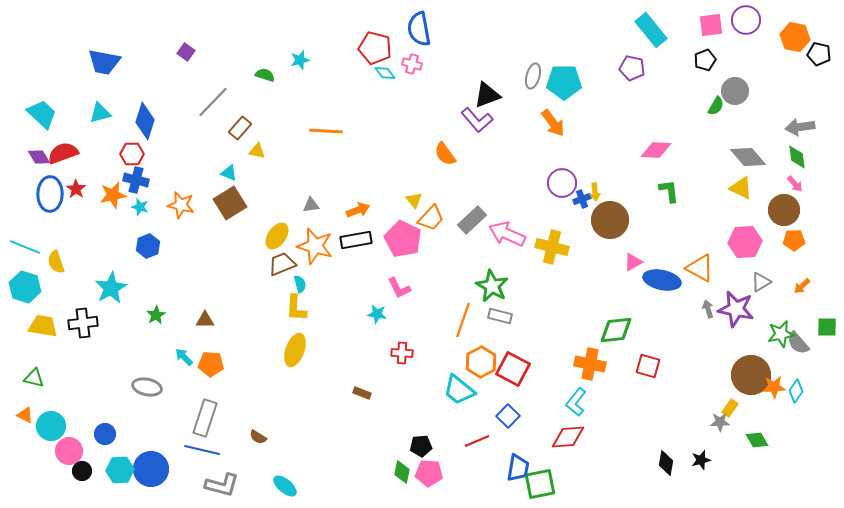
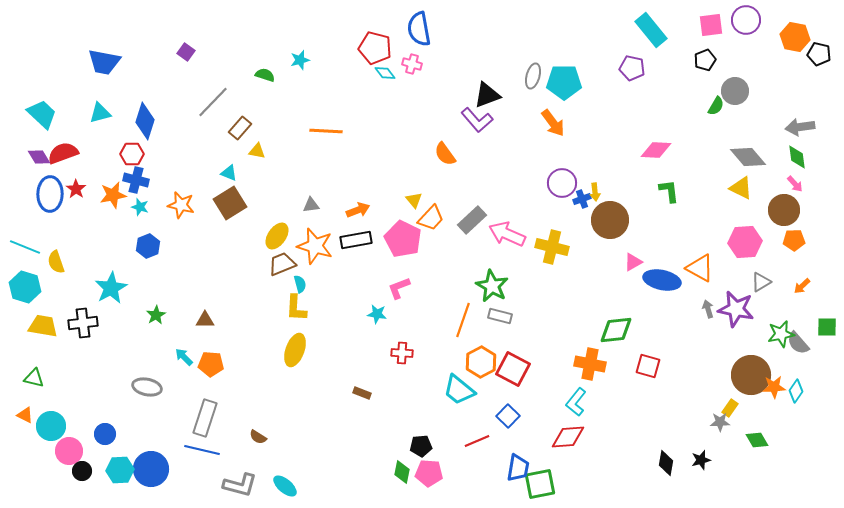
pink L-shape at (399, 288): rotated 95 degrees clockwise
gray L-shape at (222, 485): moved 18 px right
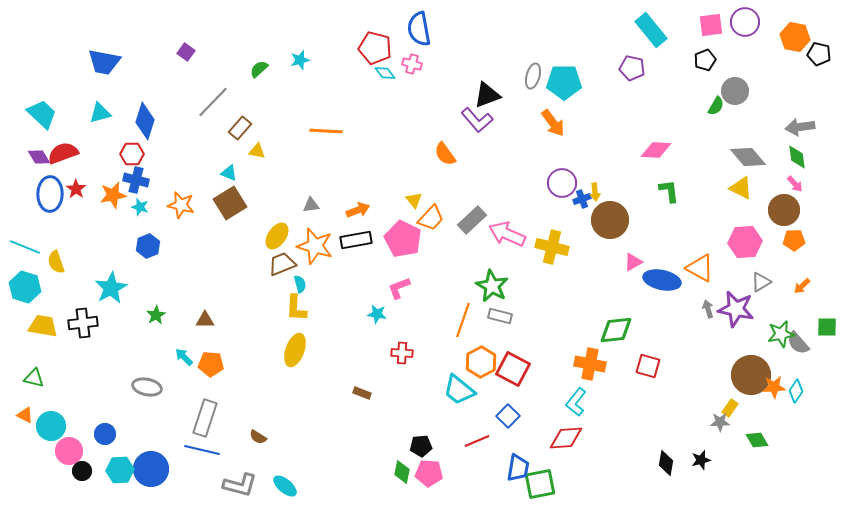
purple circle at (746, 20): moved 1 px left, 2 px down
green semicircle at (265, 75): moved 6 px left, 6 px up; rotated 60 degrees counterclockwise
red diamond at (568, 437): moved 2 px left, 1 px down
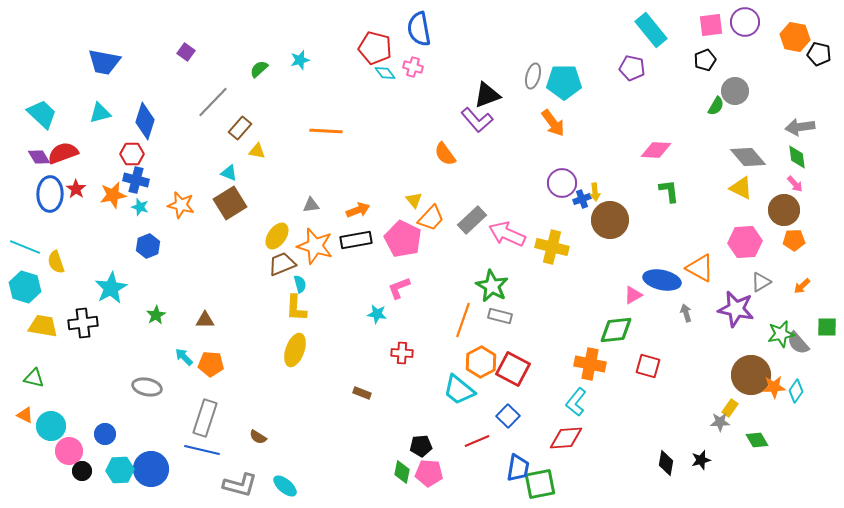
pink cross at (412, 64): moved 1 px right, 3 px down
pink triangle at (633, 262): moved 33 px down
gray arrow at (708, 309): moved 22 px left, 4 px down
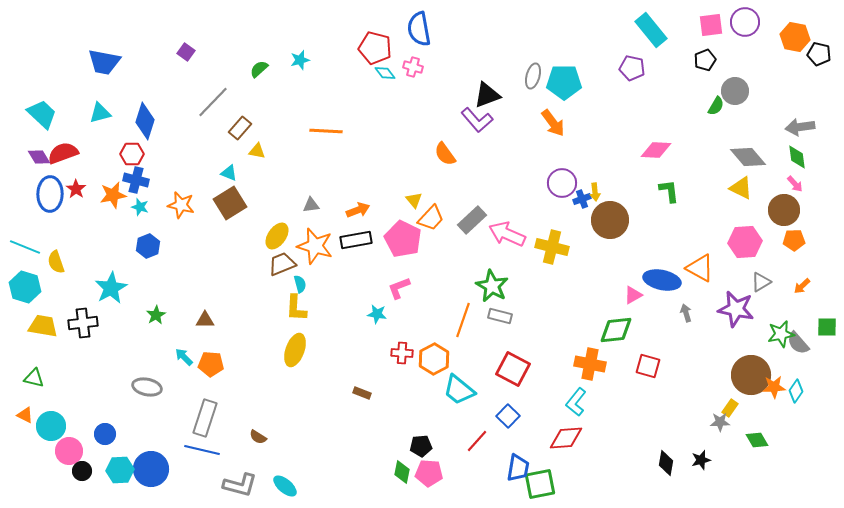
orange hexagon at (481, 362): moved 47 px left, 3 px up
red line at (477, 441): rotated 25 degrees counterclockwise
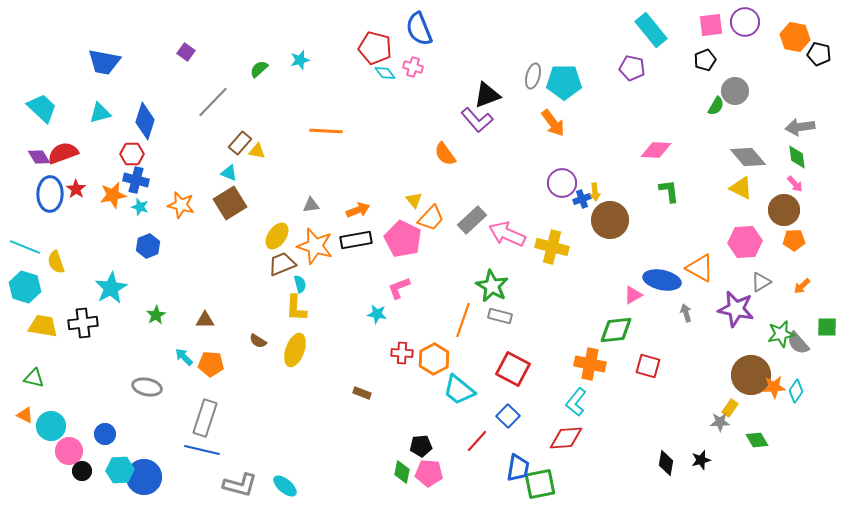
blue semicircle at (419, 29): rotated 12 degrees counterclockwise
cyan trapezoid at (42, 114): moved 6 px up
brown rectangle at (240, 128): moved 15 px down
brown semicircle at (258, 437): moved 96 px up
blue circle at (151, 469): moved 7 px left, 8 px down
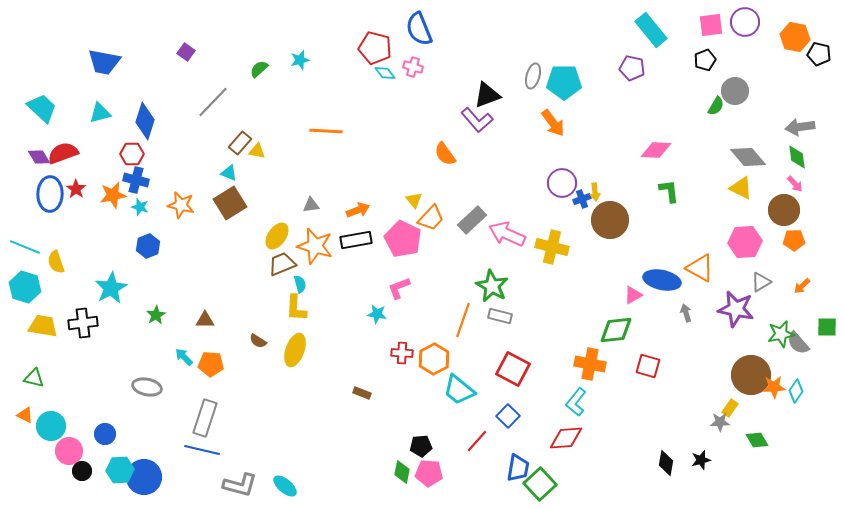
green square at (540, 484): rotated 32 degrees counterclockwise
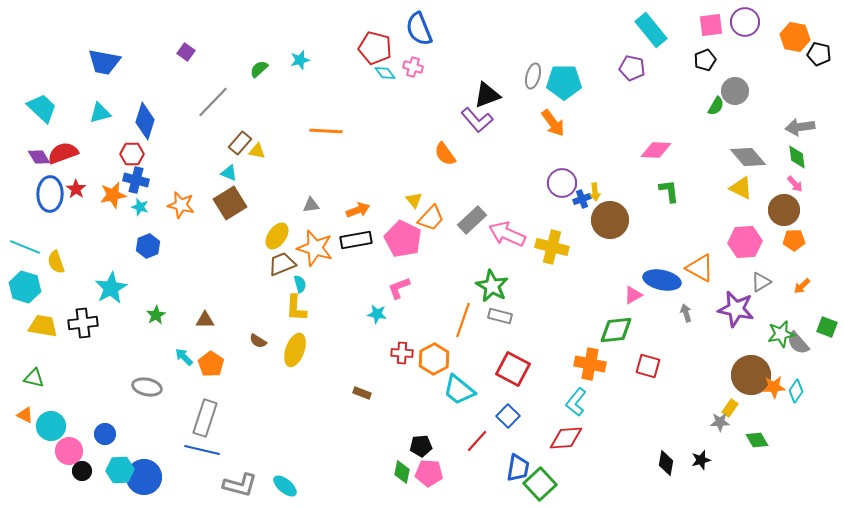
orange star at (315, 246): moved 2 px down
green square at (827, 327): rotated 20 degrees clockwise
orange pentagon at (211, 364): rotated 30 degrees clockwise
